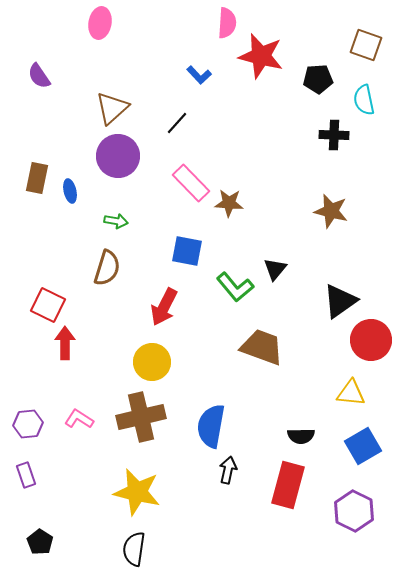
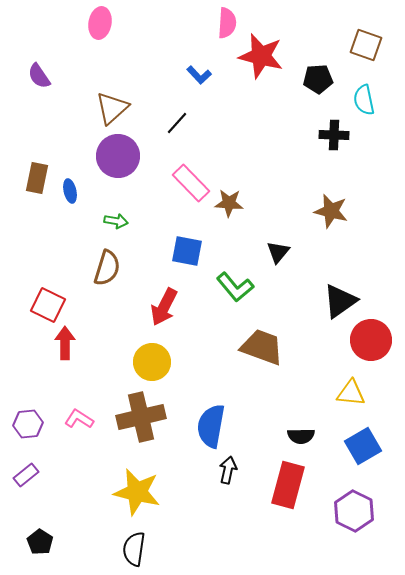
black triangle at (275, 269): moved 3 px right, 17 px up
purple rectangle at (26, 475): rotated 70 degrees clockwise
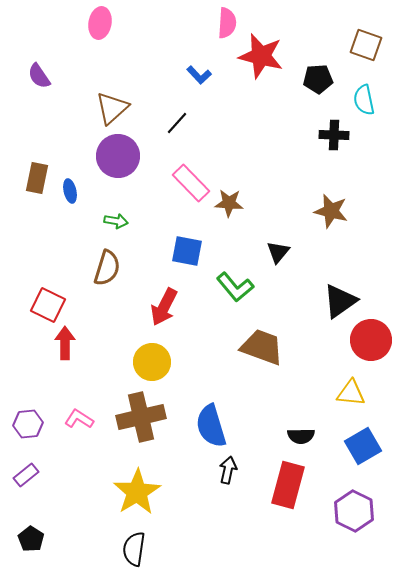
blue semicircle at (211, 426): rotated 27 degrees counterclockwise
yellow star at (137, 492): rotated 27 degrees clockwise
black pentagon at (40, 542): moved 9 px left, 3 px up
